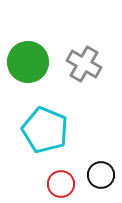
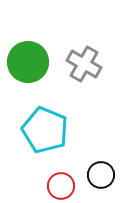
red circle: moved 2 px down
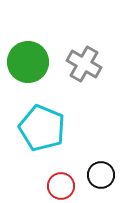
cyan pentagon: moved 3 px left, 2 px up
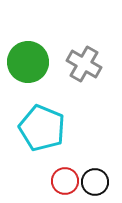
black circle: moved 6 px left, 7 px down
red circle: moved 4 px right, 5 px up
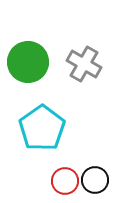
cyan pentagon: rotated 15 degrees clockwise
black circle: moved 2 px up
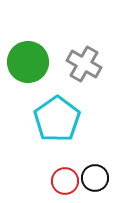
cyan pentagon: moved 15 px right, 9 px up
black circle: moved 2 px up
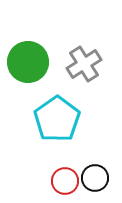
gray cross: rotated 28 degrees clockwise
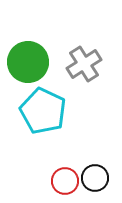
cyan pentagon: moved 14 px left, 8 px up; rotated 12 degrees counterclockwise
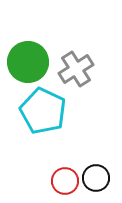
gray cross: moved 8 px left, 5 px down
black circle: moved 1 px right
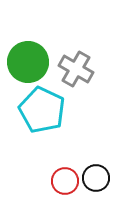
gray cross: rotated 28 degrees counterclockwise
cyan pentagon: moved 1 px left, 1 px up
